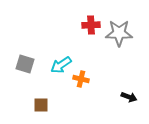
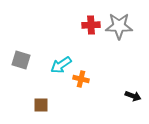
gray star: moved 7 px up
gray square: moved 4 px left, 4 px up
black arrow: moved 4 px right, 1 px up
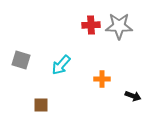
cyan arrow: rotated 15 degrees counterclockwise
orange cross: moved 21 px right; rotated 14 degrees counterclockwise
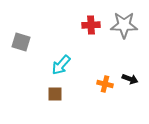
gray star: moved 5 px right, 1 px up
gray square: moved 18 px up
orange cross: moved 3 px right, 5 px down; rotated 14 degrees clockwise
black arrow: moved 3 px left, 17 px up
brown square: moved 14 px right, 11 px up
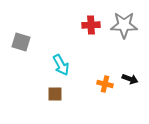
cyan arrow: rotated 70 degrees counterclockwise
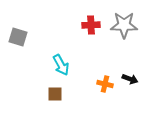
gray square: moved 3 px left, 5 px up
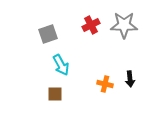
red cross: rotated 24 degrees counterclockwise
gray square: moved 30 px right, 3 px up; rotated 36 degrees counterclockwise
black arrow: rotated 63 degrees clockwise
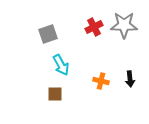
red cross: moved 3 px right, 2 px down
orange cross: moved 4 px left, 3 px up
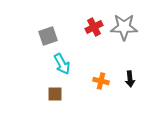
gray star: moved 2 px down
gray square: moved 2 px down
cyan arrow: moved 1 px right, 1 px up
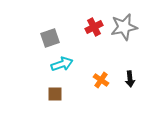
gray star: rotated 12 degrees counterclockwise
gray square: moved 2 px right, 2 px down
cyan arrow: rotated 80 degrees counterclockwise
orange cross: moved 1 px up; rotated 21 degrees clockwise
